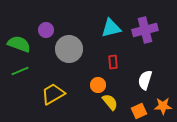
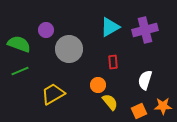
cyan triangle: moved 1 px left, 1 px up; rotated 15 degrees counterclockwise
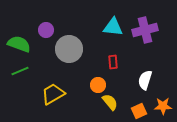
cyan triangle: moved 3 px right; rotated 35 degrees clockwise
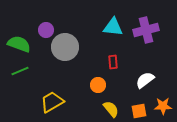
purple cross: moved 1 px right
gray circle: moved 4 px left, 2 px up
white semicircle: rotated 36 degrees clockwise
yellow trapezoid: moved 1 px left, 8 px down
yellow semicircle: moved 1 px right, 7 px down
orange square: rotated 14 degrees clockwise
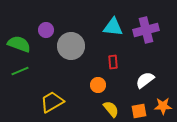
gray circle: moved 6 px right, 1 px up
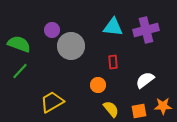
purple circle: moved 6 px right
green line: rotated 24 degrees counterclockwise
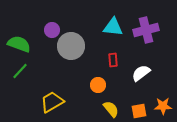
red rectangle: moved 2 px up
white semicircle: moved 4 px left, 7 px up
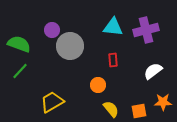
gray circle: moved 1 px left
white semicircle: moved 12 px right, 2 px up
orange star: moved 4 px up
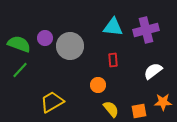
purple circle: moved 7 px left, 8 px down
green line: moved 1 px up
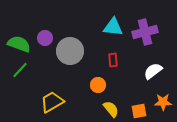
purple cross: moved 1 px left, 2 px down
gray circle: moved 5 px down
